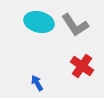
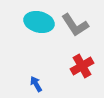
red cross: rotated 25 degrees clockwise
blue arrow: moved 1 px left, 1 px down
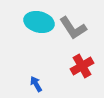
gray L-shape: moved 2 px left, 3 px down
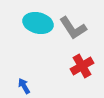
cyan ellipse: moved 1 px left, 1 px down
blue arrow: moved 12 px left, 2 px down
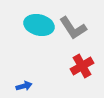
cyan ellipse: moved 1 px right, 2 px down
blue arrow: rotated 105 degrees clockwise
